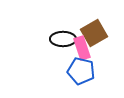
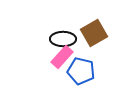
pink rectangle: moved 20 px left, 9 px down; rotated 60 degrees clockwise
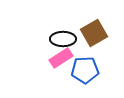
pink rectangle: moved 1 px left, 1 px down; rotated 15 degrees clockwise
blue pentagon: moved 4 px right, 1 px up; rotated 16 degrees counterclockwise
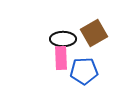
pink rectangle: rotated 60 degrees counterclockwise
blue pentagon: moved 1 px left, 1 px down
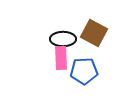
brown square: rotated 32 degrees counterclockwise
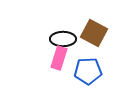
pink rectangle: moved 2 px left; rotated 20 degrees clockwise
blue pentagon: moved 4 px right
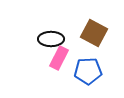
black ellipse: moved 12 px left
pink rectangle: rotated 10 degrees clockwise
